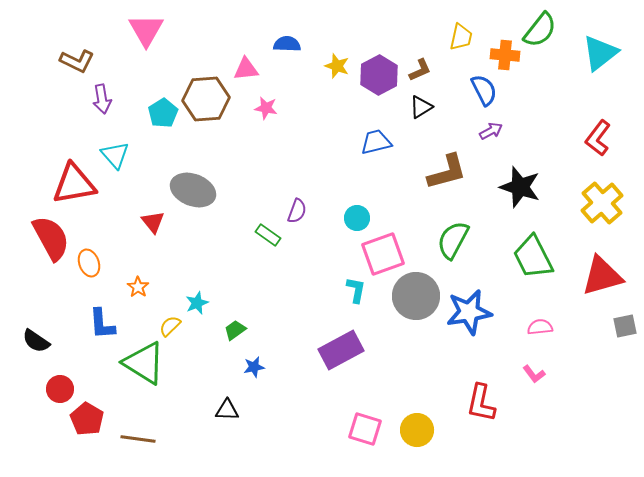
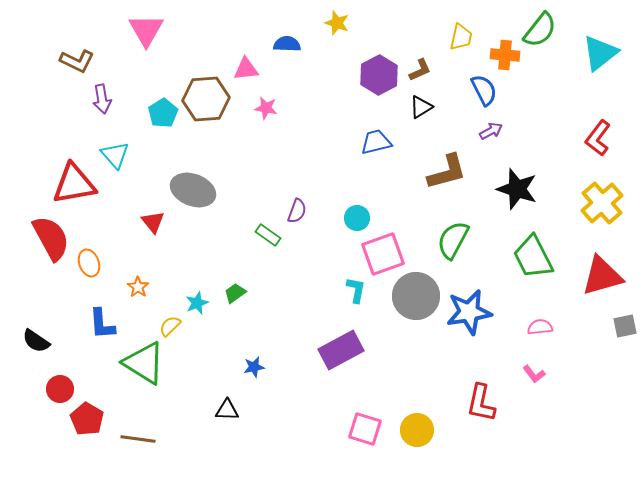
yellow star at (337, 66): moved 43 px up
black star at (520, 187): moved 3 px left, 2 px down
green trapezoid at (235, 330): moved 37 px up
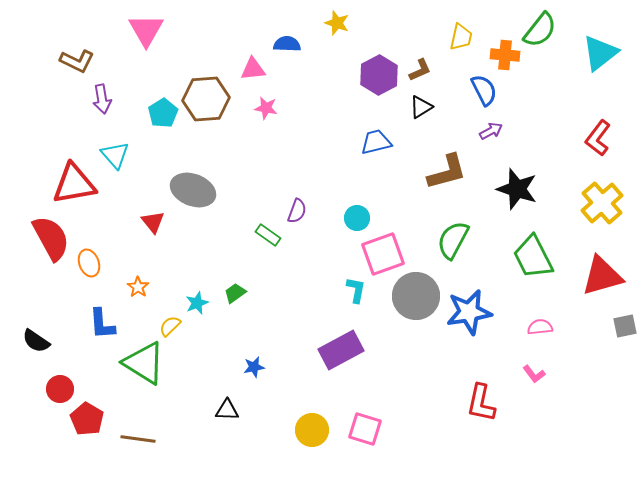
pink triangle at (246, 69): moved 7 px right
yellow circle at (417, 430): moved 105 px left
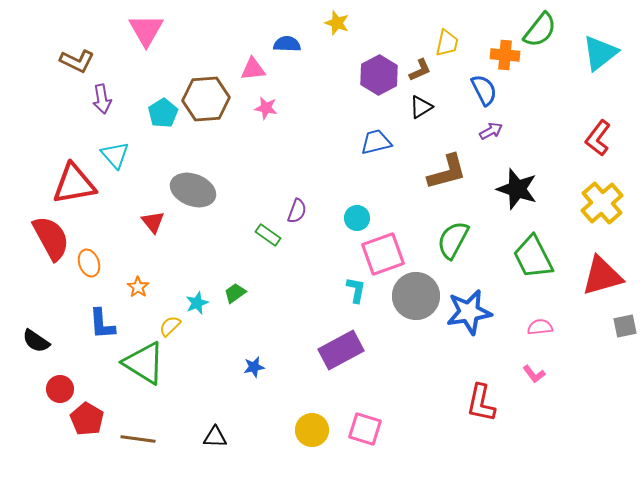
yellow trapezoid at (461, 37): moved 14 px left, 6 px down
black triangle at (227, 410): moved 12 px left, 27 px down
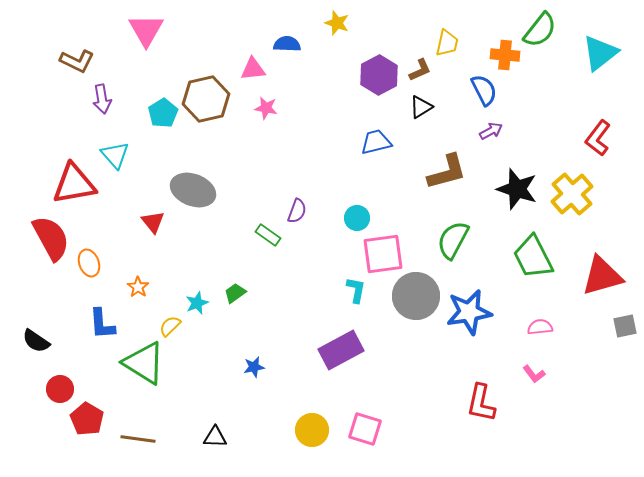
brown hexagon at (206, 99): rotated 9 degrees counterclockwise
yellow cross at (602, 203): moved 30 px left, 9 px up
pink square at (383, 254): rotated 12 degrees clockwise
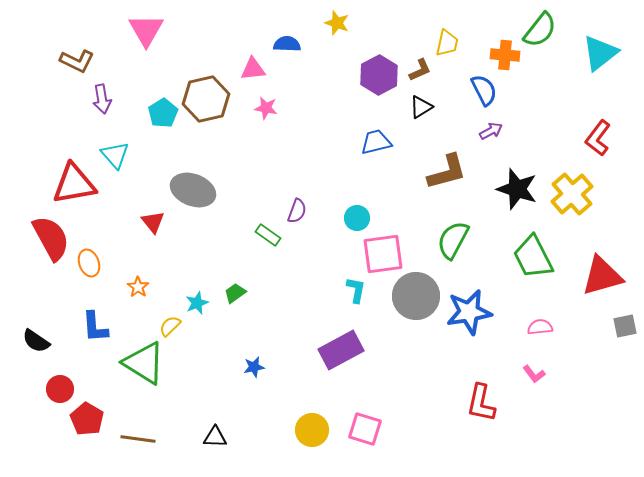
blue L-shape at (102, 324): moved 7 px left, 3 px down
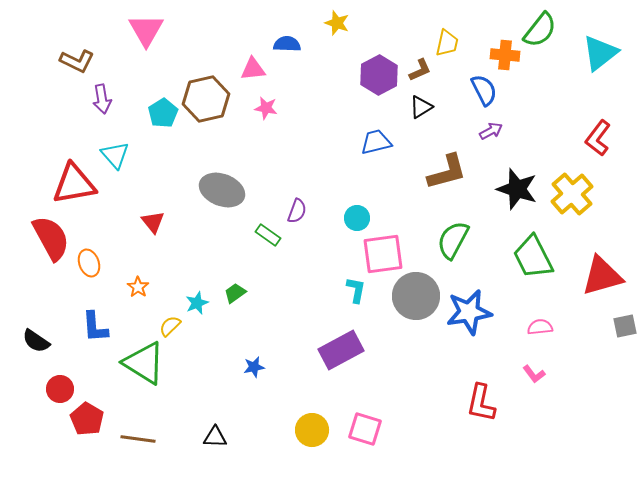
gray ellipse at (193, 190): moved 29 px right
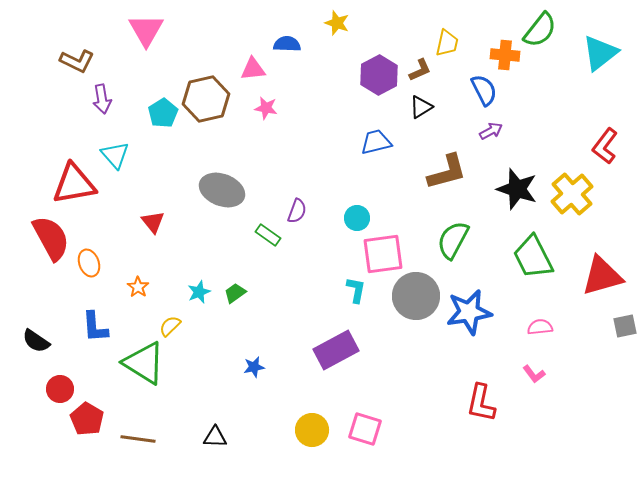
red L-shape at (598, 138): moved 7 px right, 8 px down
cyan star at (197, 303): moved 2 px right, 11 px up
purple rectangle at (341, 350): moved 5 px left
